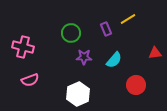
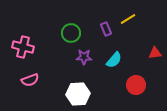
white hexagon: rotated 20 degrees clockwise
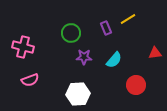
purple rectangle: moved 1 px up
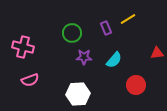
green circle: moved 1 px right
red triangle: moved 2 px right
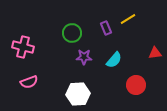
red triangle: moved 2 px left
pink semicircle: moved 1 px left, 2 px down
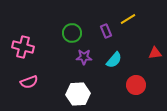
purple rectangle: moved 3 px down
